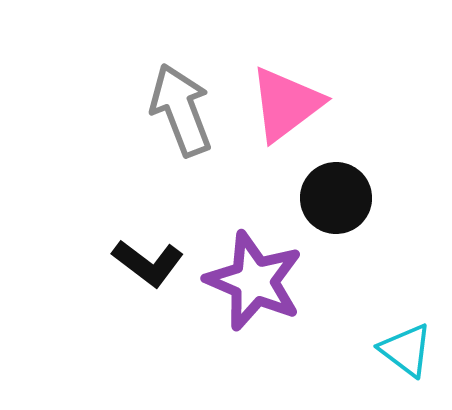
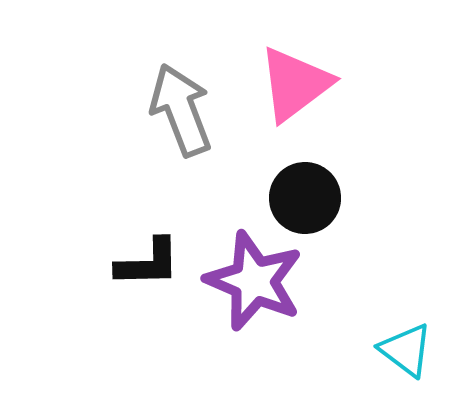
pink triangle: moved 9 px right, 20 px up
black circle: moved 31 px left
black L-shape: rotated 38 degrees counterclockwise
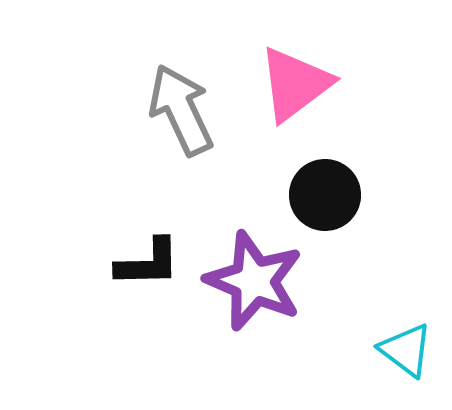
gray arrow: rotated 4 degrees counterclockwise
black circle: moved 20 px right, 3 px up
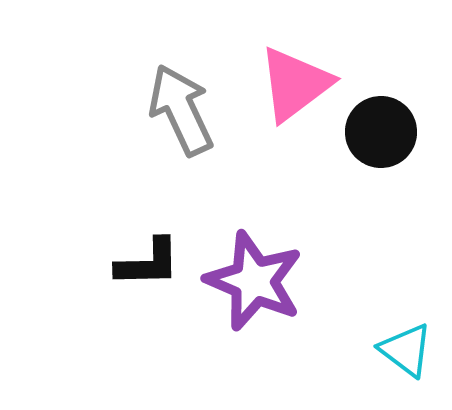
black circle: moved 56 px right, 63 px up
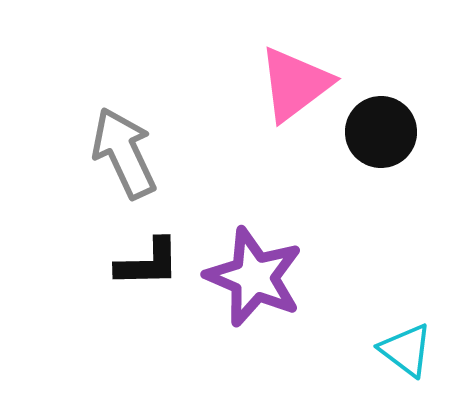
gray arrow: moved 57 px left, 43 px down
purple star: moved 4 px up
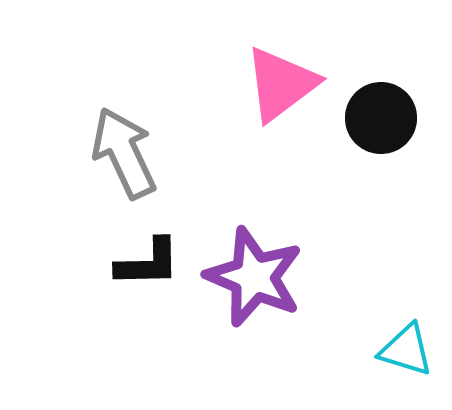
pink triangle: moved 14 px left
black circle: moved 14 px up
cyan triangle: rotated 20 degrees counterclockwise
